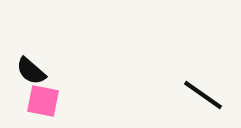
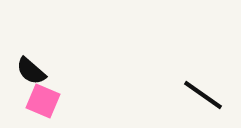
pink square: rotated 12 degrees clockwise
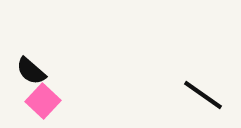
pink square: rotated 20 degrees clockwise
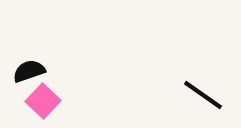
black semicircle: moved 2 px left; rotated 120 degrees clockwise
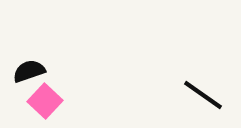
pink square: moved 2 px right
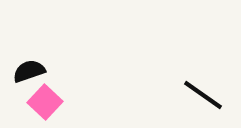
pink square: moved 1 px down
